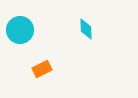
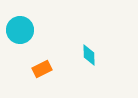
cyan diamond: moved 3 px right, 26 px down
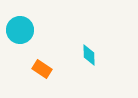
orange rectangle: rotated 60 degrees clockwise
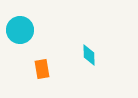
orange rectangle: rotated 48 degrees clockwise
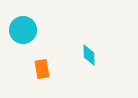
cyan circle: moved 3 px right
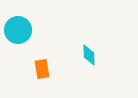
cyan circle: moved 5 px left
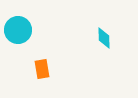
cyan diamond: moved 15 px right, 17 px up
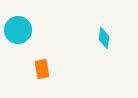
cyan diamond: rotated 10 degrees clockwise
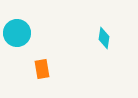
cyan circle: moved 1 px left, 3 px down
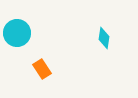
orange rectangle: rotated 24 degrees counterclockwise
